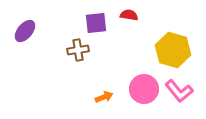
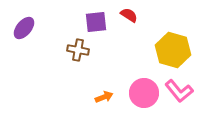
red semicircle: rotated 24 degrees clockwise
purple square: moved 1 px up
purple ellipse: moved 1 px left, 3 px up
brown cross: rotated 20 degrees clockwise
pink circle: moved 4 px down
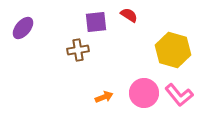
purple ellipse: moved 1 px left
brown cross: rotated 20 degrees counterclockwise
pink L-shape: moved 4 px down
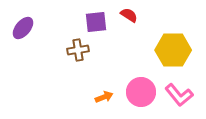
yellow hexagon: rotated 16 degrees counterclockwise
pink circle: moved 3 px left, 1 px up
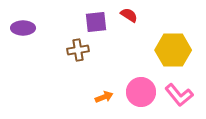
purple ellipse: rotated 50 degrees clockwise
